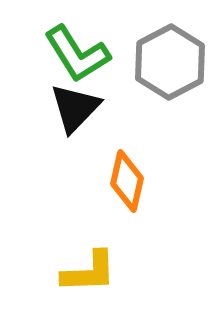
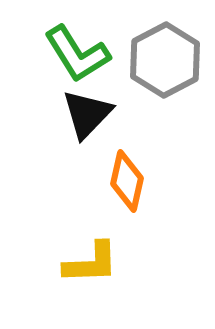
gray hexagon: moved 5 px left, 2 px up
black triangle: moved 12 px right, 6 px down
yellow L-shape: moved 2 px right, 9 px up
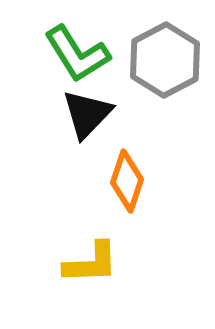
orange diamond: rotated 6 degrees clockwise
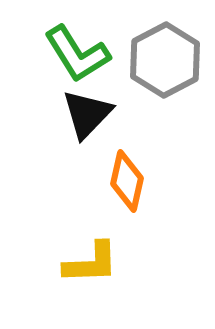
orange diamond: rotated 6 degrees counterclockwise
